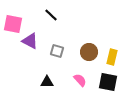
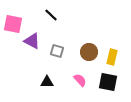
purple triangle: moved 2 px right
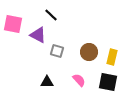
purple triangle: moved 6 px right, 6 px up
pink semicircle: moved 1 px left
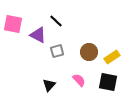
black line: moved 5 px right, 6 px down
gray square: rotated 32 degrees counterclockwise
yellow rectangle: rotated 42 degrees clockwise
black triangle: moved 2 px right, 3 px down; rotated 48 degrees counterclockwise
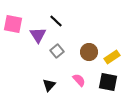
purple triangle: rotated 30 degrees clockwise
gray square: rotated 24 degrees counterclockwise
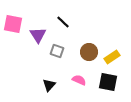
black line: moved 7 px right, 1 px down
gray square: rotated 32 degrees counterclockwise
pink semicircle: rotated 24 degrees counterclockwise
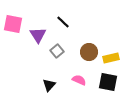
gray square: rotated 32 degrees clockwise
yellow rectangle: moved 1 px left, 1 px down; rotated 21 degrees clockwise
